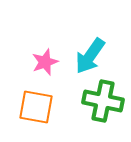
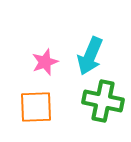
cyan arrow: rotated 12 degrees counterclockwise
orange square: rotated 12 degrees counterclockwise
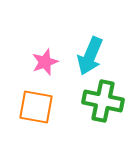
orange square: rotated 12 degrees clockwise
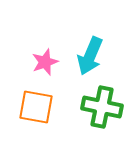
green cross: moved 1 px left, 6 px down
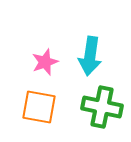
cyan arrow: rotated 15 degrees counterclockwise
orange square: moved 3 px right
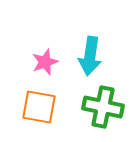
green cross: moved 1 px right
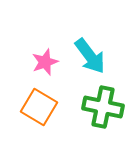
cyan arrow: rotated 45 degrees counterclockwise
orange square: rotated 21 degrees clockwise
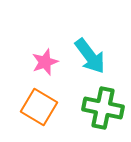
green cross: moved 1 px down
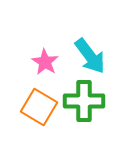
pink star: rotated 20 degrees counterclockwise
green cross: moved 19 px left, 7 px up; rotated 12 degrees counterclockwise
